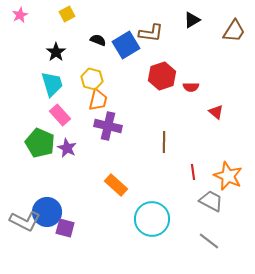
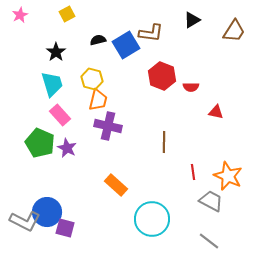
black semicircle: rotated 35 degrees counterclockwise
red hexagon: rotated 20 degrees counterclockwise
red triangle: rotated 28 degrees counterclockwise
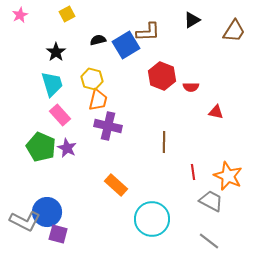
brown L-shape: moved 3 px left, 1 px up; rotated 10 degrees counterclockwise
green pentagon: moved 1 px right, 4 px down
purple square: moved 7 px left, 6 px down
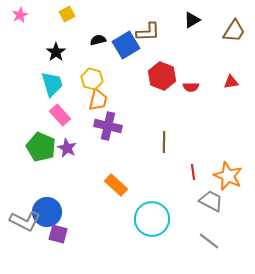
red triangle: moved 15 px right, 30 px up; rotated 21 degrees counterclockwise
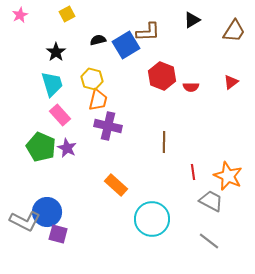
red triangle: rotated 28 degrees counterclockwise
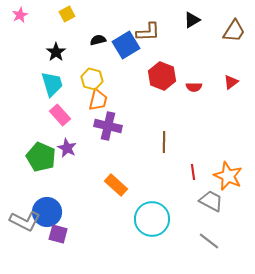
red semicircle: moved 3 px right
green pentagon: moved 10 px down
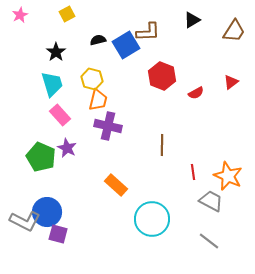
red semicircle: moved 2 px right, 6 px down; rotated 28 degrees counterclockwise
brown line: moved 2 px left, 3 px down
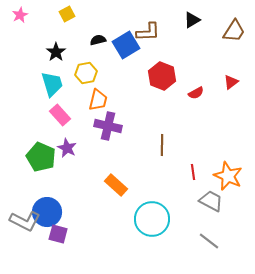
yellow hexagon: moved 6 px left, 6 px up; rotated 25 degrees counterclockwise
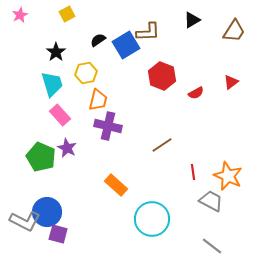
black semicircle: rotated 21 degrees counterclockwise
brown line: rotated 55 degrees clockwise
gray line: moved 3 px right, 5 px down
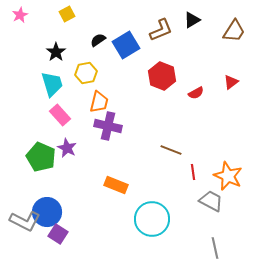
brown L-shape: moved 13 px right, 2 px up; rotated 20 degrees counterclockwise
orange trapezoid: moved 1 px right, 2 px down
brown line: moved 9 px right, 5 px down; rotated 55 degrees clockwise
orange rectangle: rotated 20 degrees counterclockwise
purple square: rotated 18 degrees clockwise
gray line: moved 3 px right, 2 px down; rotated 40 degrees clockwise
